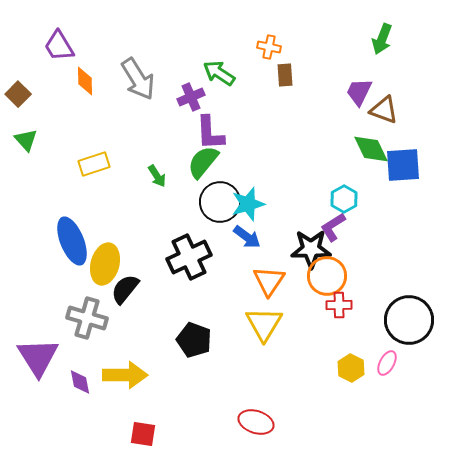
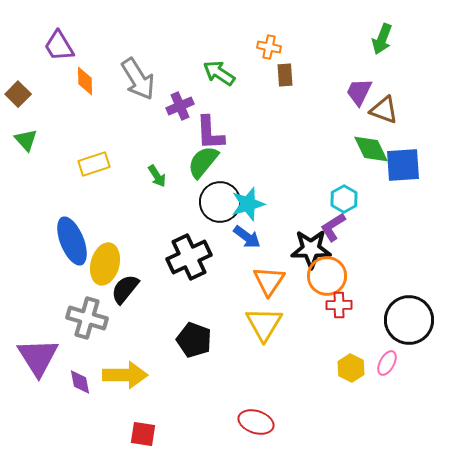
purple cross at (191, 97): moved 11 px left, 9 px down
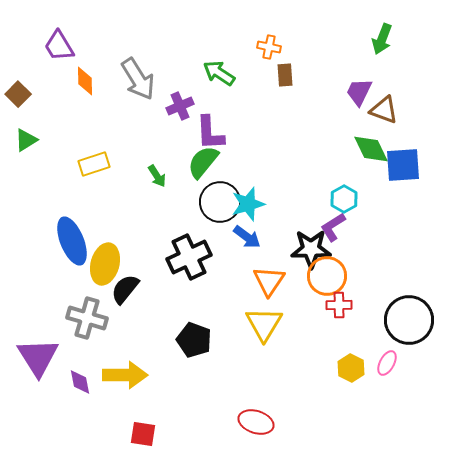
green triangle at (26, 140): rotated 40 degrees clockwise
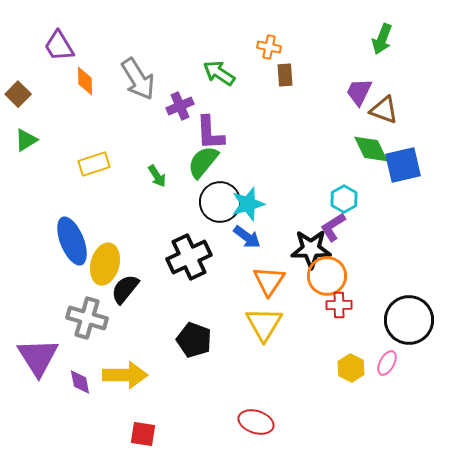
blue square at (403, 165): rotated 9 degrees counterclockwise
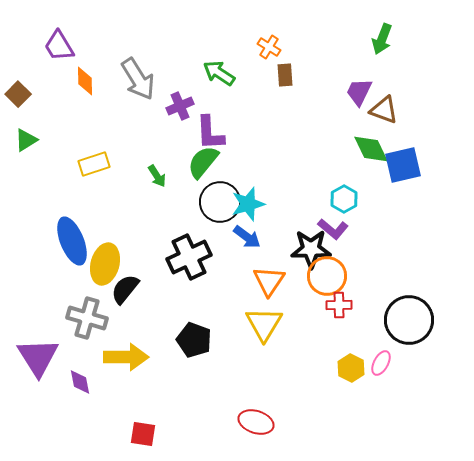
orange cross at (269, 47): rotated 20 degrees clockwise
purple L-shape at (333, 227): moved 2 px down; rotated 108 degrees counterclockwise
pink ellipse at (387, 363): moved 6 px left
yellow arrow at (125, 375): moved 1 px right, 18 px up
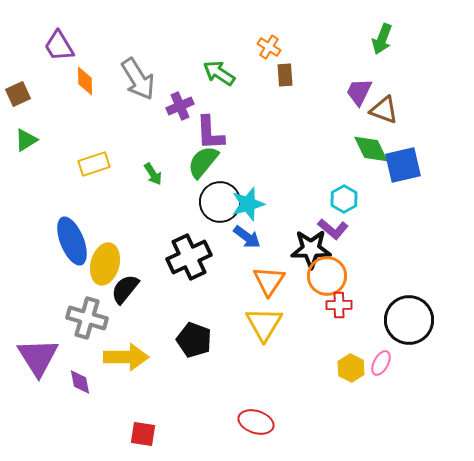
brown square at (18, 94): rotated 20 degrees clockwise
green arrow at (157, 176): moved 4 px left, 2 px up
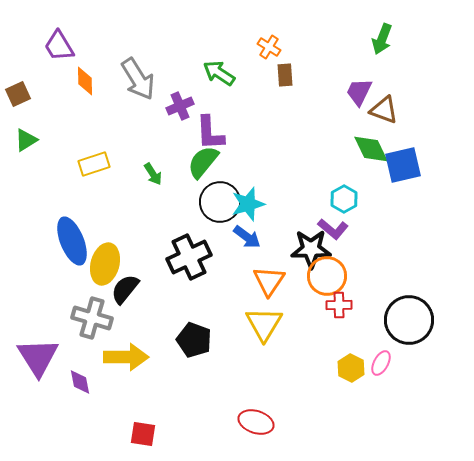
gray cross at (87, 318): moved 5 px right
